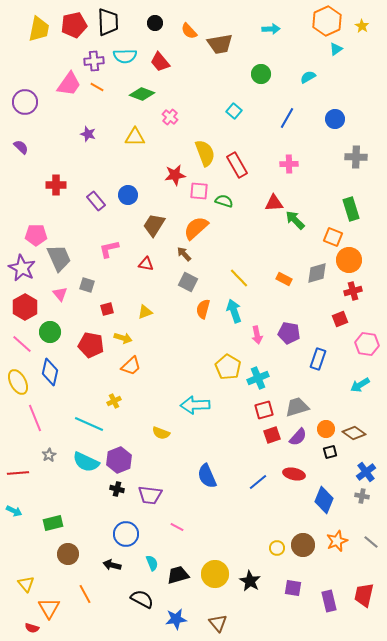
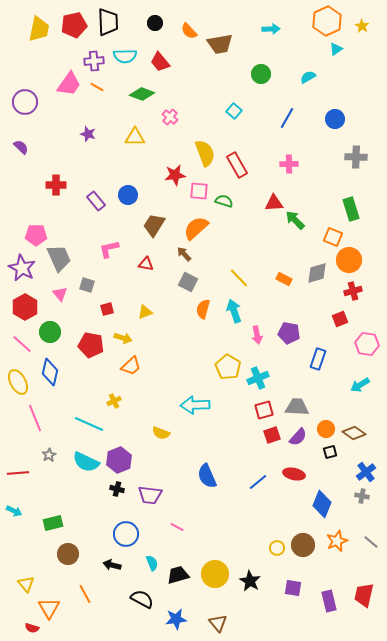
gray trapezoid at (297, 407): rotated 20 degrees clockwise
blue diamond at (324, 500): moved 2 px left, 4 px down
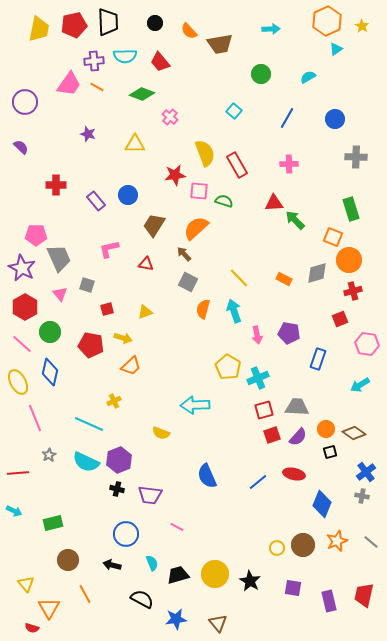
yellow triangle at (135, 137): moved 7 px down
brown circle at (68, 554): moved 6 px down
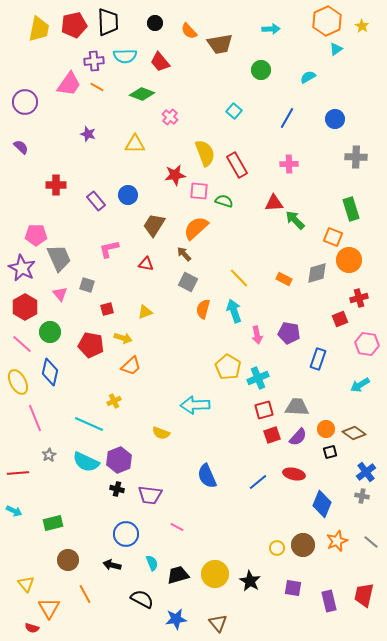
green circle at (261, 74): moved 4 px up
red cross at (353, 291): moved 6 px right, 7 px down
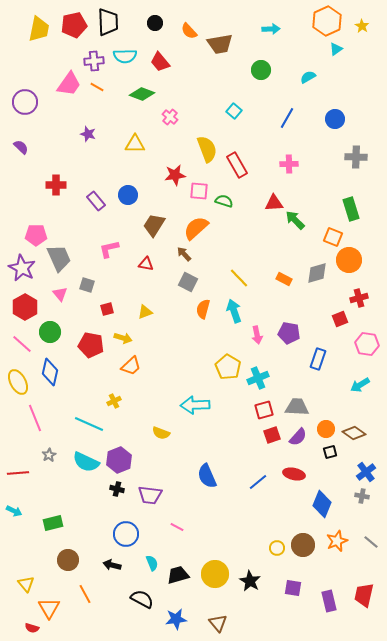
yellow semicircle at (205, 153): moved 2 px right, 4 px up
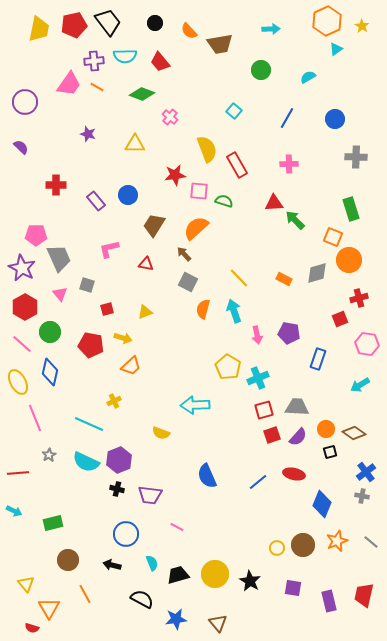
black trapezoid at (108, 22): rotated 36 degrees counterclockwise
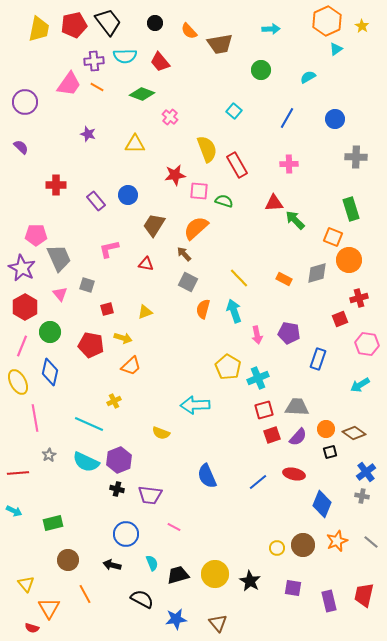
pink line at (22, 344): moved 2 px down; rotated 70 degrees clockwise
pink line at (35, 418): rotated 12 degrees clockwise
pink line at (177, 527): moved 3 px left
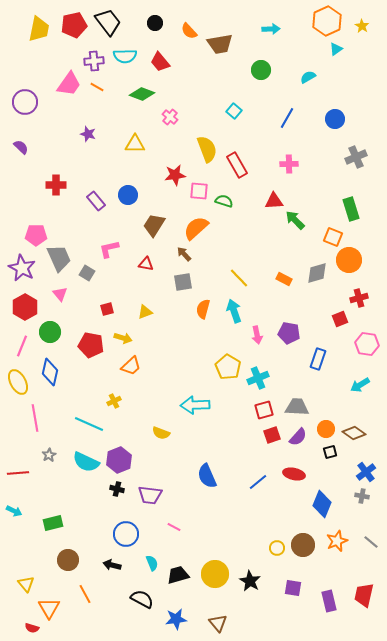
gray cross at (356, 157): rotated 25 degrees counterclockwise
red triangle at (274, 203): moved 2 px up
gray square at (188, 282): moved 5 px left; rotated 36 degrees counterclockwise
gray square at (87, 285): moved 12 px up; rotated 14 degrees clockwise
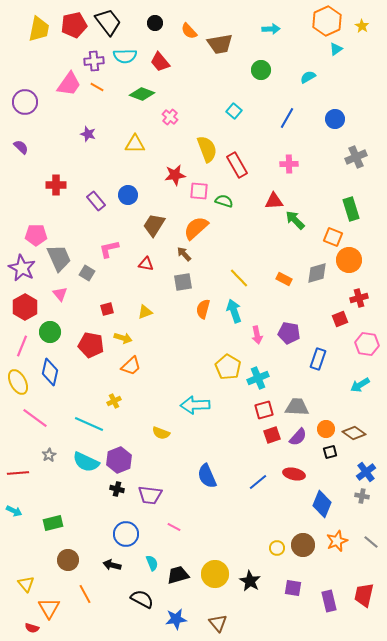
pink line at (35, 418): rotated 44 degrees counterclockwise
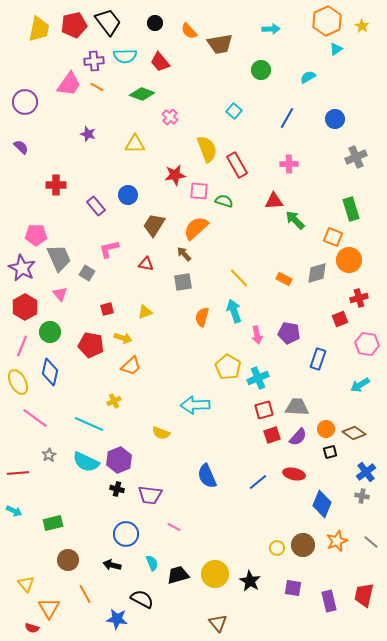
purple rectangle at (96, 201): moved 5 px down
orange semicircle at (203, 309): moved 1 px left, 8 px down
blue star at (176, 619): moved 59 px left; rotated 15 degrees clockwise
